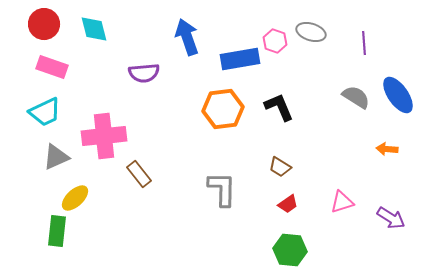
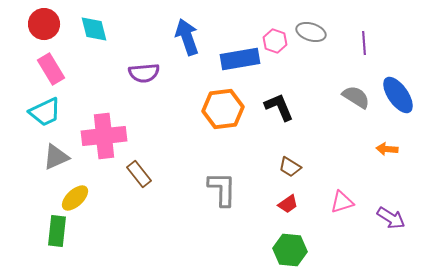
pink rectangle: moved 1 px left, 2 px down; rotated 40 degrees clockwise
brown trapezoid: moved 10 px right
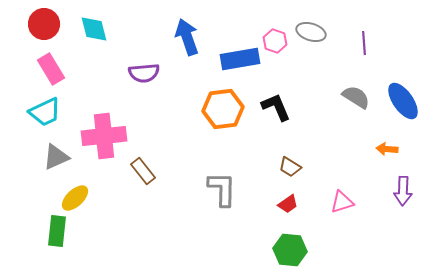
blue ellipse: moved 5 px right, 6 px down
black L-shape: moved 3 px left
brown rectangle: moved 4 px right, 3 px up
purple arrow: moved 12 px right, 27 px up; rotated 60 degrees clockwise
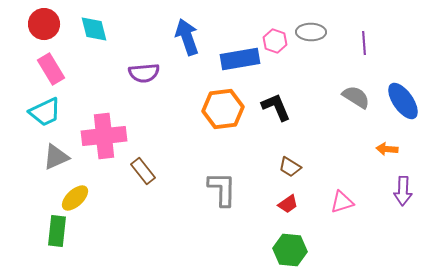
gray ellipse: rotated 16 degrees counterclockwise
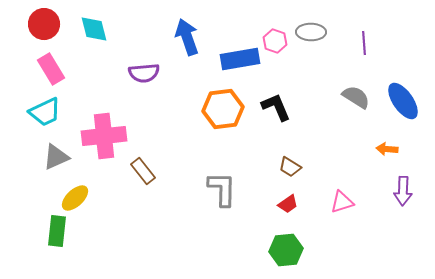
green hexagon: moved 4 px left; rotated 12 degrees counterclockwise
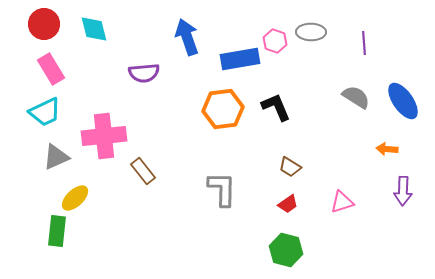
green hexagon: rotated 20 degrees clockwise
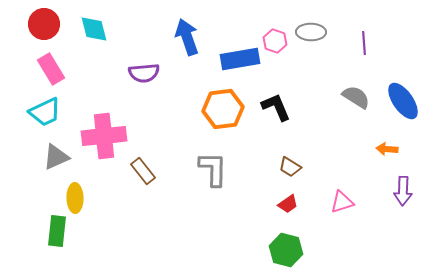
gray L-shape: moved 9 px left, 20 px up
yellow ellipse: rotated 48 degrees counterclockwise
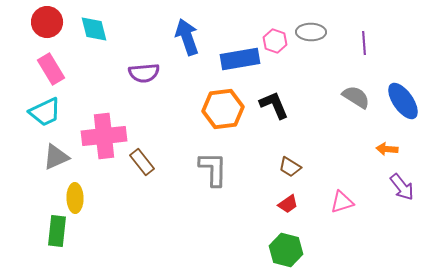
red circle: moved 3 px right, 2 px up
black L-shape: moved 2 px left, 2 px up
brown rectangle: moved 1 px left, 9 px up
purple arrow: moved 1 px left, 4 px up; rotated 40 degrees counterclockwise
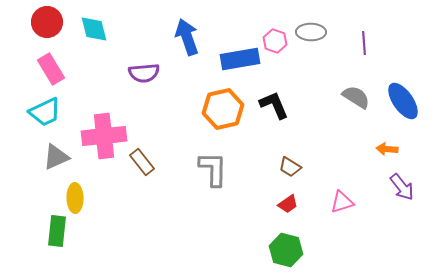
orange hexagon: rotated 6 degrees counterclockwise
